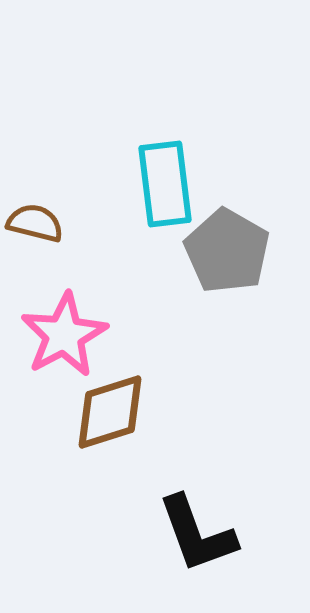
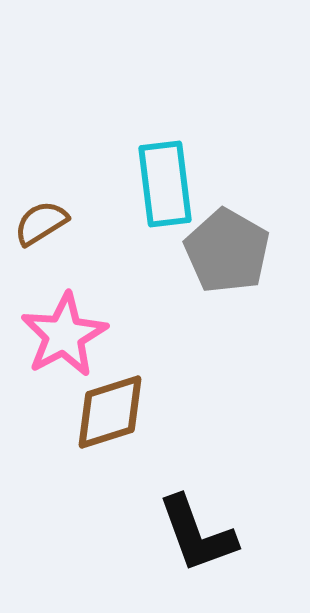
brown semicircle: moved 6 px right; rotated 46 degrees counterclockwise
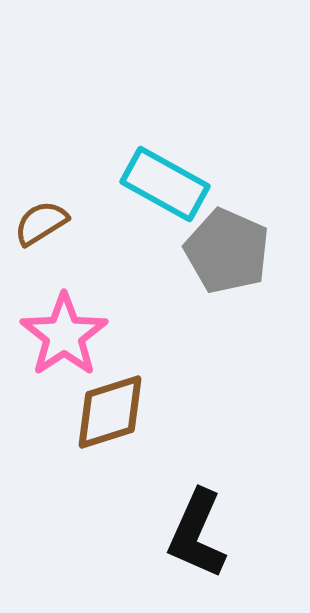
cyan rectangle: rotated 54 degrees counterclockwise
gray pentagon: rotated 6 degrees counterclockwise
pink star: rotated 6 degrees counterclockwise
black L-shape: rotated 44 degrees clockwise
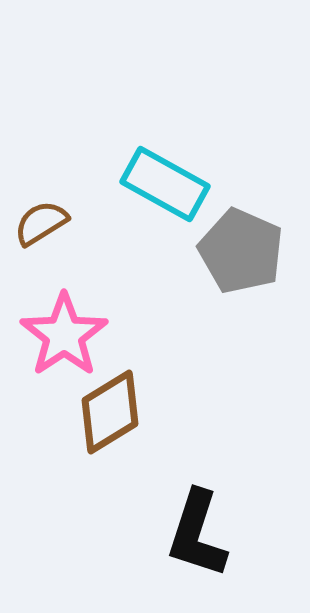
gray pentagon: moved 14 px right
brown diamond: rotated 14 degrees counterclockwise
black L-shape: rotated 6 degrees counterclockwise
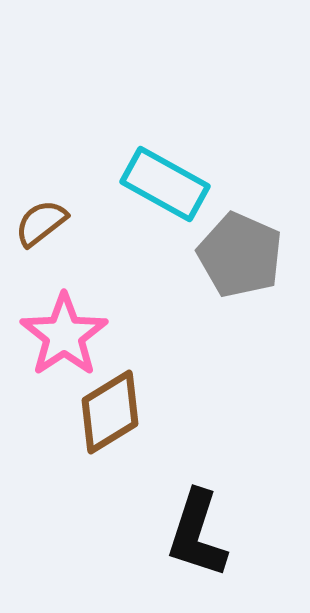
brown semicircle: rotated 6 degrees counterclockwise
gray pentagon: moved 1 px left, 4 px down
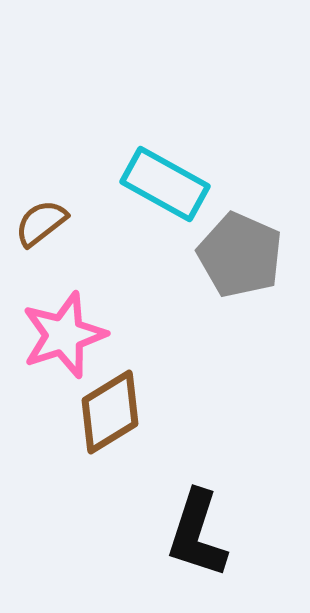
pink star: rotated 16 degrees clockwise
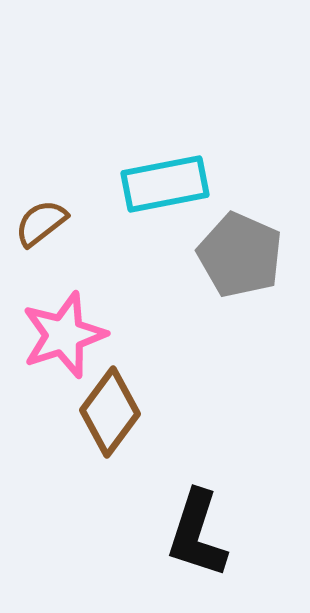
cyan rectangle: rotated 40 degrees counterclockwise
brown diamond: rotated 22 degrees counterclockwise
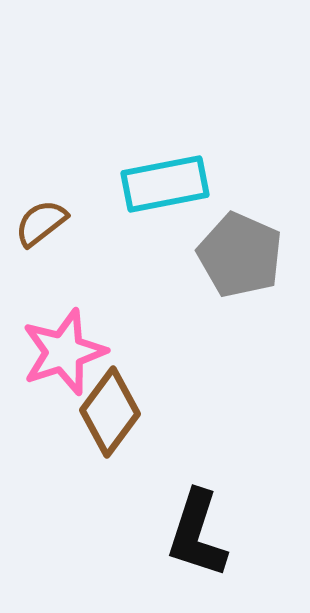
pink star: moved 17 px down
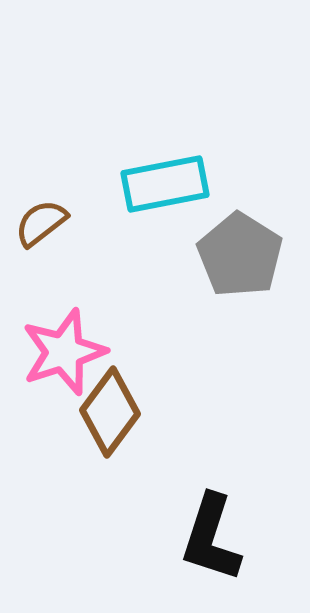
gray pentagon: rotated 8 degrees clockwise
black L-shape: moved 14 px right, 4 px down
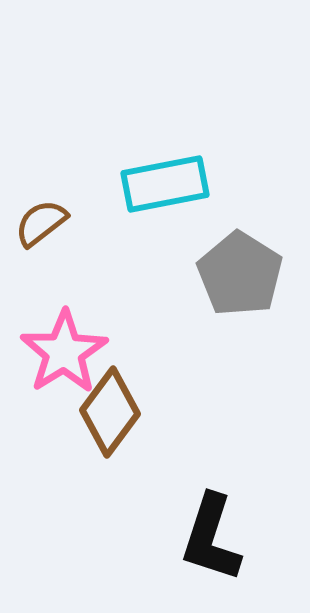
gray pentagon: moved 19 px down
pink star: rotated 14 degrees counterclockwise
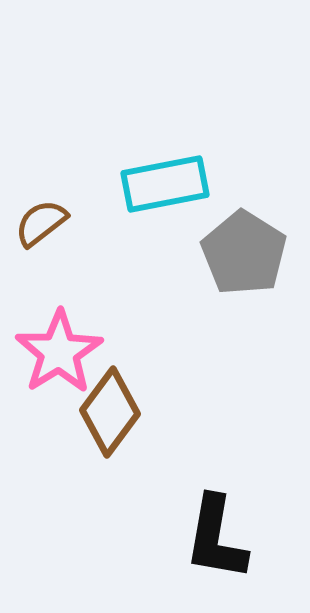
gray pentagon: moved 4 px right, 21 px up
pink star: moved 5 px left
black L-shape: moved 5 px right; rotated 8 degrees counterclockwise
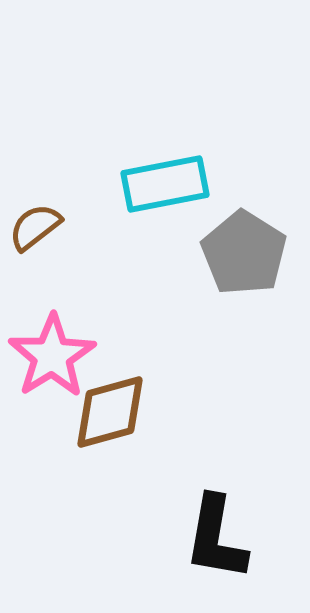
brown semicircle: moved 6 px left, 4 px down
pink star: moved 7 px left, 4 px down
brown diamond: rotated 38 degrees clockwise
